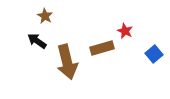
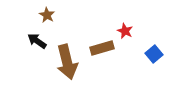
brown star: moved 2 px right, 1 px up
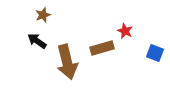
brown star: moved 4 px left; rotated 21 degrees clockwise
blue square: moved 1 px right, 1 px up; rotated 30 degrees counterclockwise
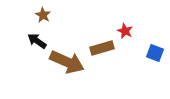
brown star: rotated 21 degrees counterclockwise
brown arrow: rotated 52 degrees counterclockwise
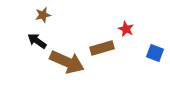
brown star: rotated 28 degrees clockwise
red star: moved 1 px right, 2 px up
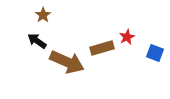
brown star: rotated 21 degrees counterclockwise
red star: moved 1 px right, 8 px down; rotated 21 degrees clockwise
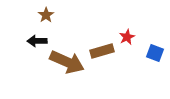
brown star: moved 3 px right
black arrow: rotated 36 degrees counterclockwise
brown rectangle: moved 3 px down
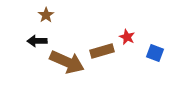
red star: rotated 21 degrees counterclockwise
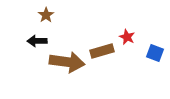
brown arrow: rotated 16 degrees counterclockwise
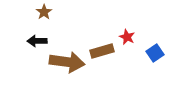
brown star: moved 2 px left, 3 px up
blue square: rotated 36 degrees clockwise
